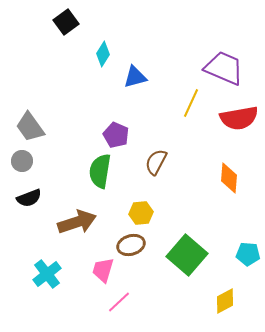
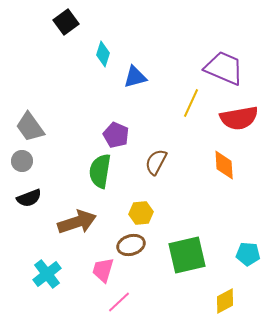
cyan diamond: rotated 15 degrees counterclockwise
orange diamond: moved 5 px left, 13 px up; rotated 8 degrees counterclockwise
green square: rotated 36 degrees clockwise
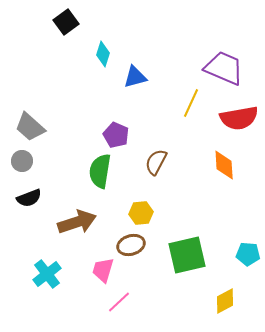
gray trapezoid: rotated 12 degrees counterclockwise
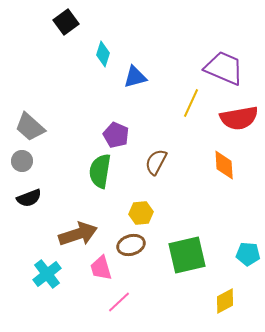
brown arrow: moved 1 px right, 12 px down
pink trapezoid: moved 2 px left, 2 px up; rotated 32 degrees counterclockwise
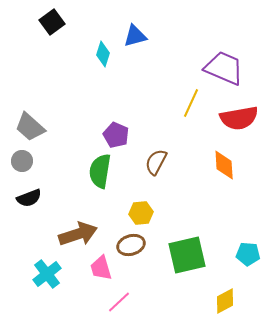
black square: moved 14 px left
blue triangle: moved 41 px up
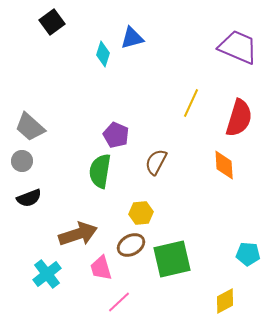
blue triangle: moved 3 px left, 2 px down
purple trapezoid: moved 14 px right, 21 px up
red semicircle: rotated 63 degrees counterclockwise
brown ellipse: rotated 12 degrees counterclockwise
green square: moved 15 px left, 4 px down
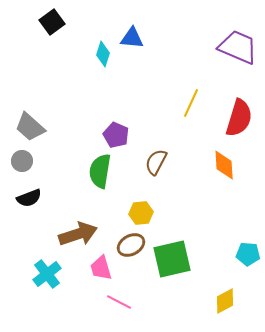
blue triangle: rotated 20 degrees clockwise
pink line: rotated 70 degrees clockwise
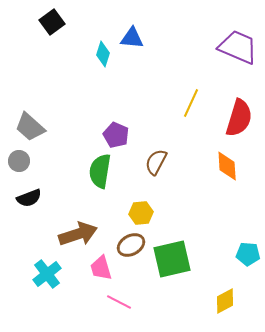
gray circle: moved 3 px left
orange diamond: moved 3 px right, 1 px down
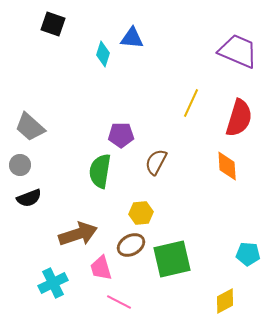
black square: moved 1 px right, 2 px down; rotated 35 degrees counterclockwise
purple trapezoid: moved 4 px down
purple pentagon: moved 5 px right; rotated 25 degrees counterclockwise
gray circle: moved 1 px right, 4 px down
cyan cross: moved 6 px right, 9 px down; rotated 12 degrees clockwise
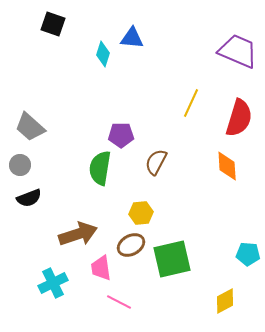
green semicircle: moved 3 px up
pink trapezoid: rotated 8 degrees clockwise
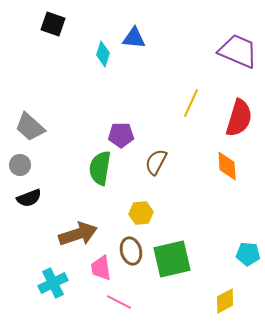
blue triangle: moved 2 px right
brown ellipse: moved 6 px down; rotated 76 degrees counterclockwise
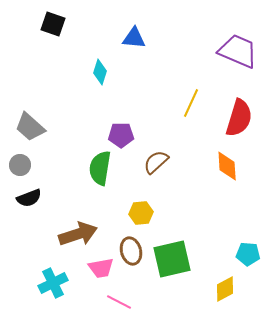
cyan diamond: moved 3 px left, 18 px down
brown semicircle: rotated 20 degrees clockwise
pink trapezoid: rotated 92 degrees counterclockwise
yellow diamond: moved 12 px up
